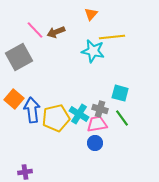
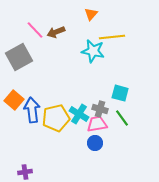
orange square: moved 1 px down
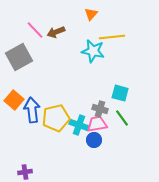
cyan cross: moved 11 px down; rotated 12 degrees counterclockwise
blue circle: moved 1 px left, 3 px up
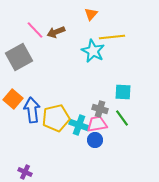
cyan star: rotated 15 degrees clockwise
cyan square: moved 3 px right, 1 px up; rotated 12 degrees counterclockwise
orange square: moved 1 px left, 1 px up
blue circle: moved 1 px right
purple cross: rotated 32 degrees clockwise
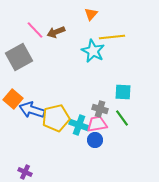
blue arrow: rotated 65 degrees counterclockwise
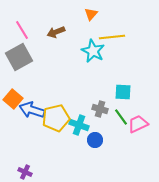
pink line: moved 13 px left; rotated 12 degrees clockwise
green line: moved 1 px left, 1 px up
pink trapezoid: moved 41 px right; rotated 15 degrees counterclockwise
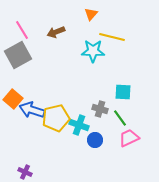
yellow line: rotated 20 degrees clockwise
cyan star: rotated 25 degrees counterclockwise
gray square: moved 1 px left, 2 px up
green line: moved 1 px left, 1 px down
pink trapezoid: moved 9 px left, 14 px down
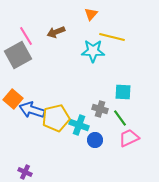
pink line: moved 4 px right, 6 px down
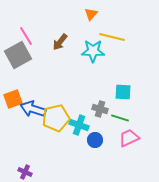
brown arrow: moved 4 px right, 10 px down; rotated 30 degrees counterclockwise
orange square: rotated 30 degrees clockwise
blue arrow: moved 1 px right, 1 px up
green line: rotated 36 degrees counterclockwise
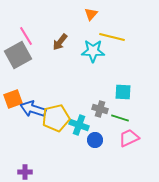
purple cross: rotated 24 degrees counterclockwise
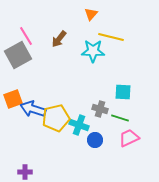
yellow line: moved 1 px left
brown arrow: moved 1 px left, 3 px up
